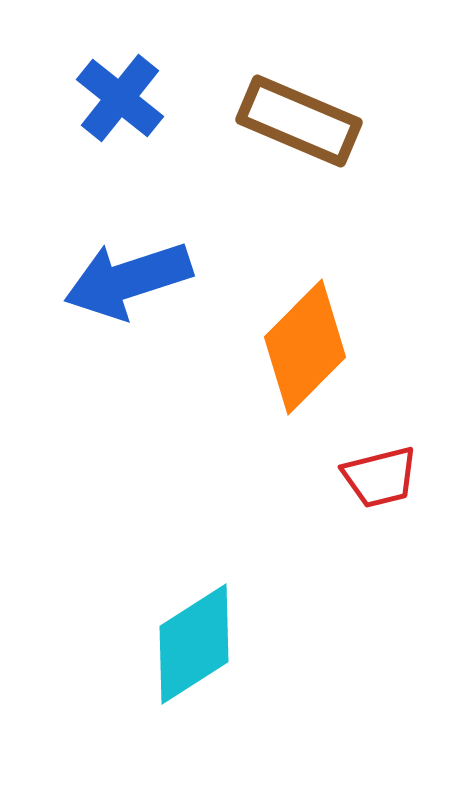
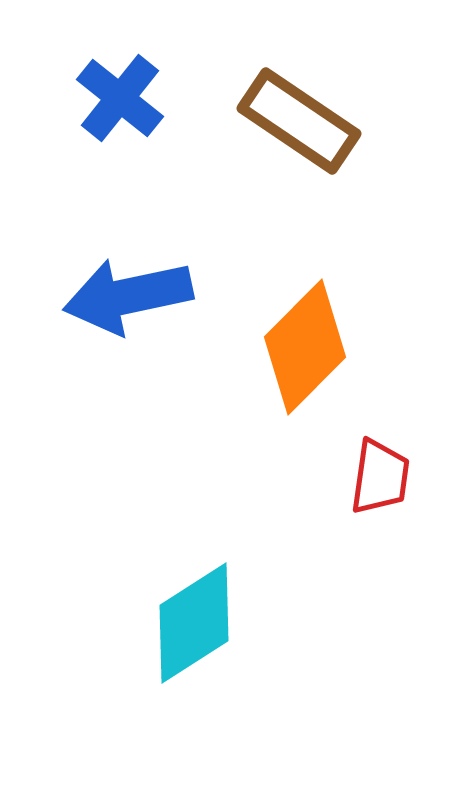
brown rectangle: rotated 11 degrees clockwise
blue arrow: moved 16 px down; rotated 6 degrees clockwise
red trapezoid: rotated 68 degrees counterclockwise
cyan diamond: moved 21 px up
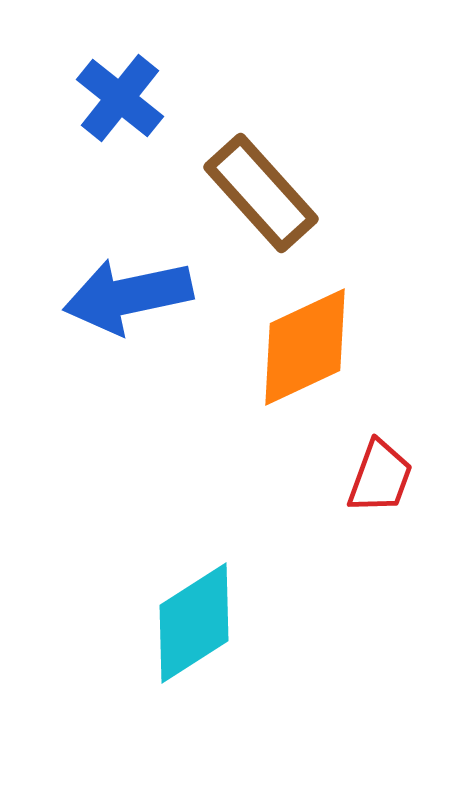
brown rectangle: moved 38 px left, 72 px down; rotated 14 degrees clockwise
orange diamond: rotated 20 degrees clockwise
red trapezoid: rotated 12 degrees clockwise
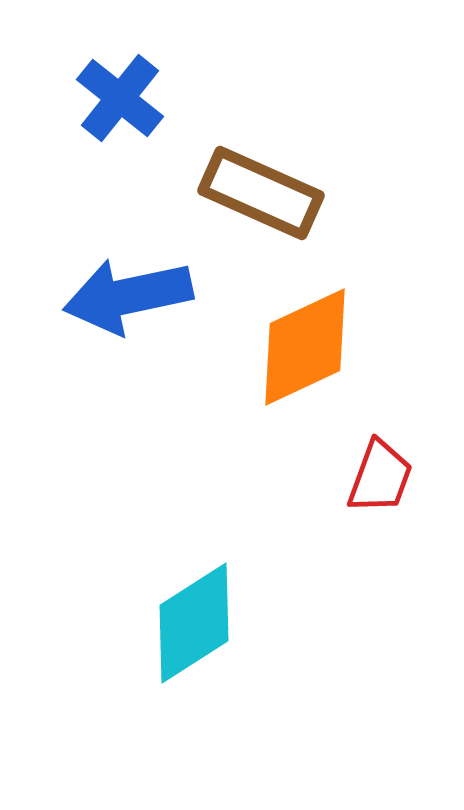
brown rectangle: rotated 24 degrees counterclockwise
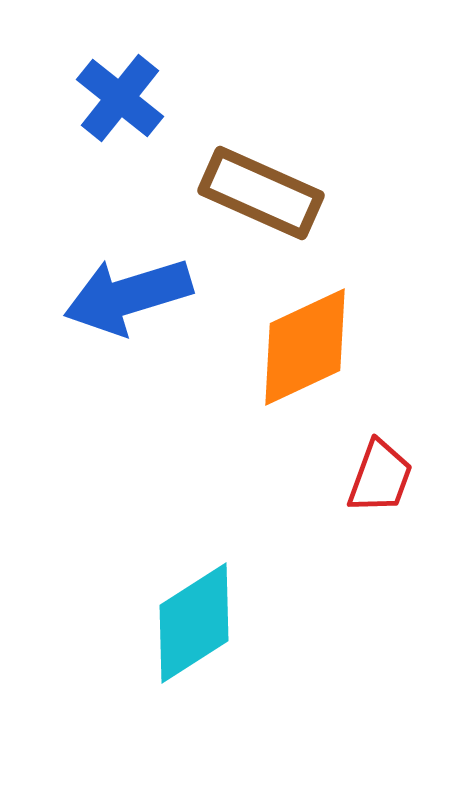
blue arrow: rotated 5 degrees counterclockwise
